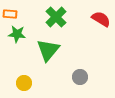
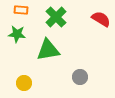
orange rectangle: moved 11 px right, 4 px up
green triangle: rotated 40 degrees clockwise
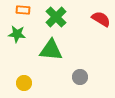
orange rectangle: moved 2 px right
green triangle: moved 3 px right; rotated 15 degrees clockwise
